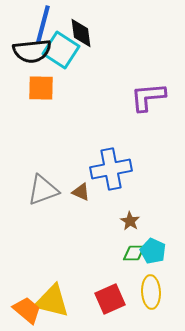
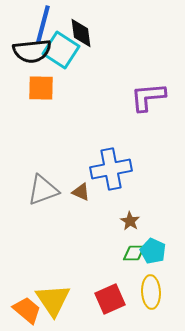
yellow triangle: moved 1 px right, 1 px up; rotated 42 degrees clockwise
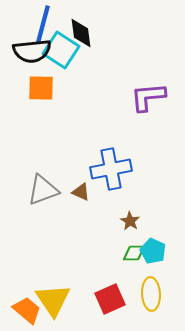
yellow ellipse: moved 2 px down
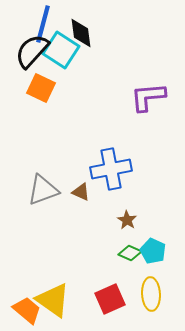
black semicircle: rotated 138 degrees clockwise
orange square: rotated 24 degrees clockwise
brown star: moved 3 px left, 1 px up
green diamond: moved 4 px left; rotated 25 degrees clockwise
yellow triangle: rotated 21 degrees counterclockwise
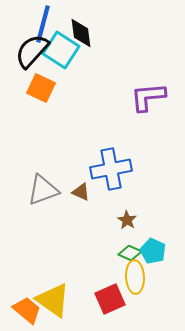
yellow ellipse: moved 16 px left, 17 px up
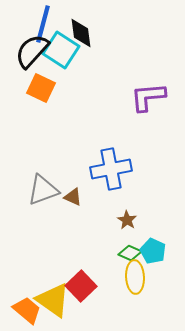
brown triangle: moved 8 px left, 5 px down
red square: moved 29 px left, 13 px up; rotated 20 degrees counterclockwise
